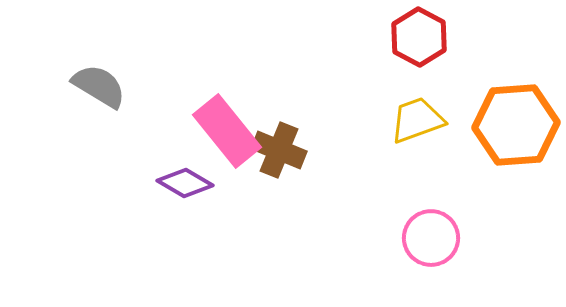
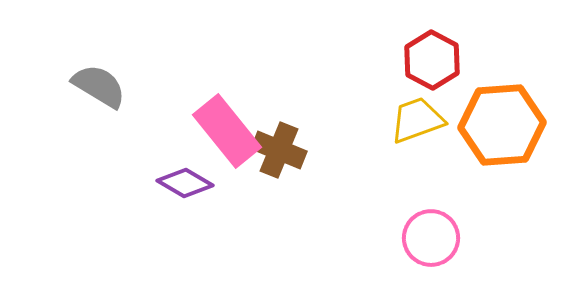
red hexagon: moved 13 px right, 23 px down
orange hexagon: moved 14 px left
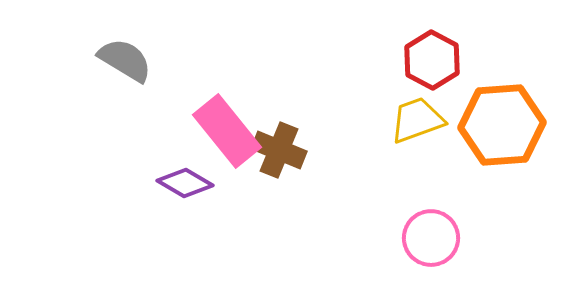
gray semicircle: moved 26 px right, 26 px up
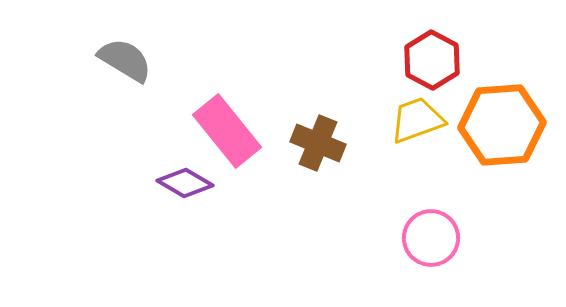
brown cross: moved 39 px right, 7 px up
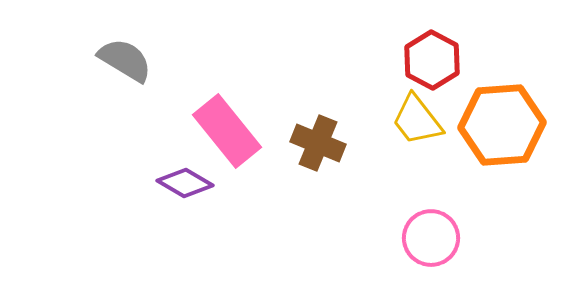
yellow trapezoid: rotated 108 degrees counterclockwise
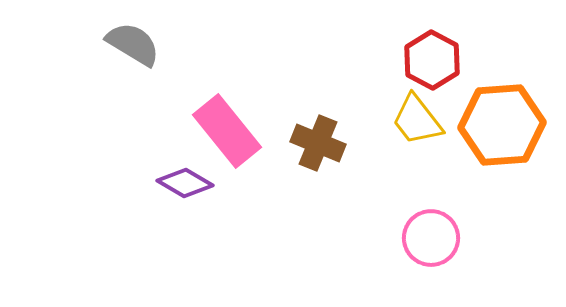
gray semicircle: moved 8 px right, 16 px up
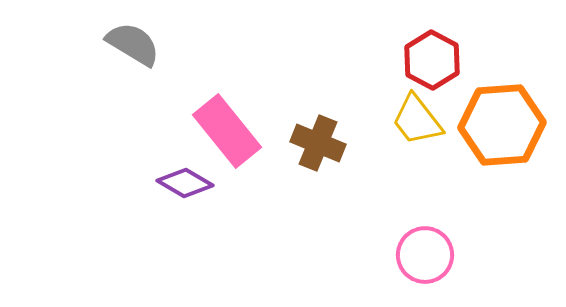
pink circle: moved 6 px left, 17 px down
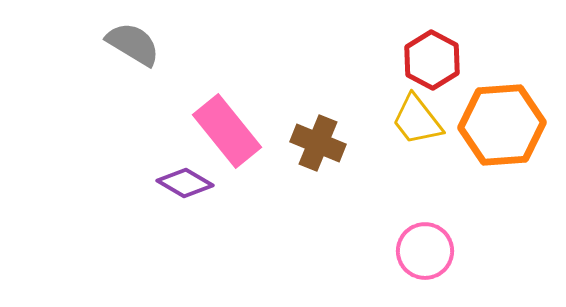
pink circle: moved 4 px up
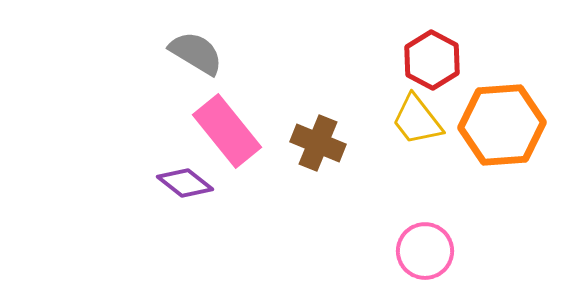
gray semicircle: moved 63 px right, 9 px down
purple diamond: rotated 8 degrees clockwise
